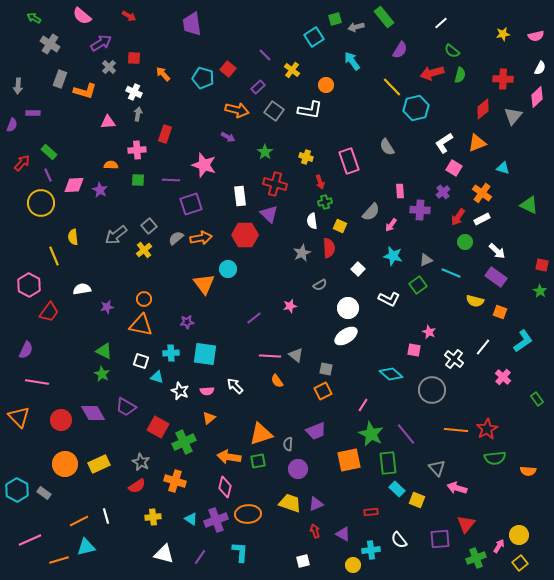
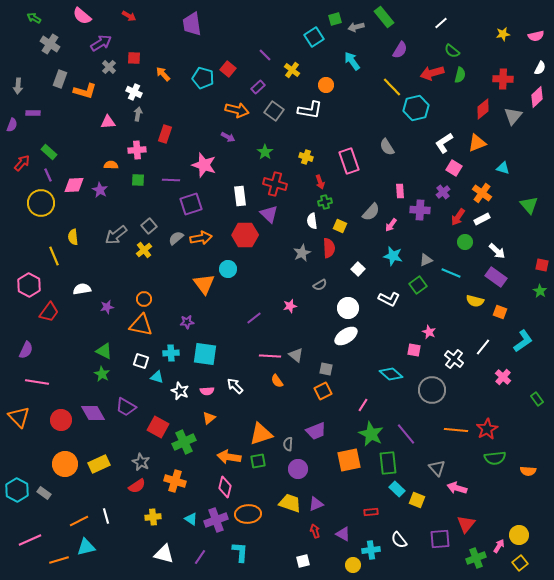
green triangle at (529, 205): rotated 24 degrees clockwise
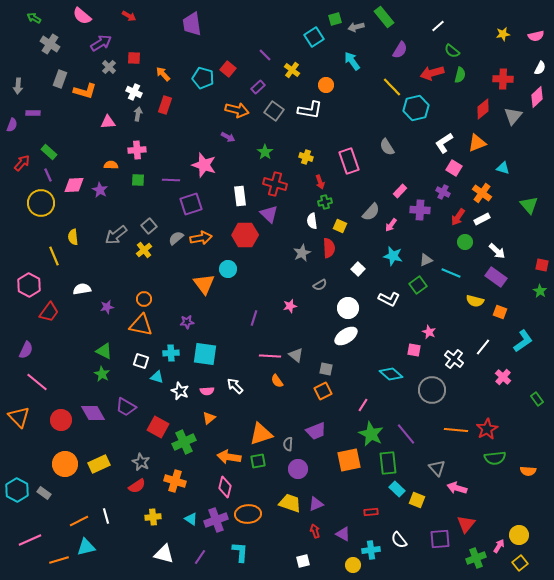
white line at (441, 23): moved 3 px left, 3 px down
red rectangle at (165, 134): moved 29 px up
pink rectangle at (400, 191): rotated 48 degrees clockwise
purple cross at (443, 192): rotated 24 degrees counterclockwise
purple line at (254, 318): rotated 35 degrees counterclockwise
pink line at (37, 382): rotated 30 degrees clockwise
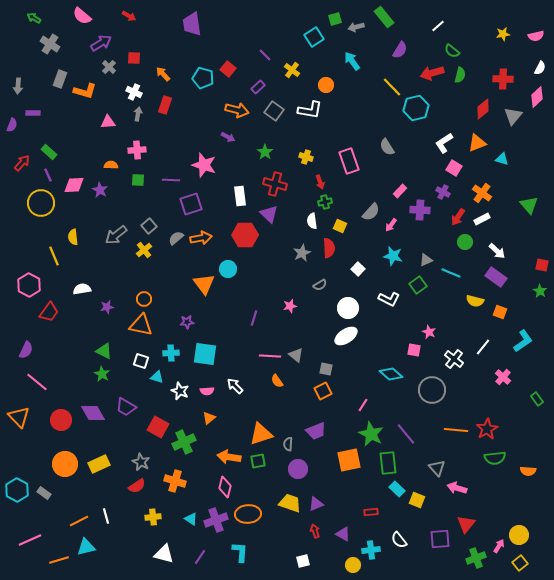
cyan triangle at (503, 168): moved 1 px left, 9 px up
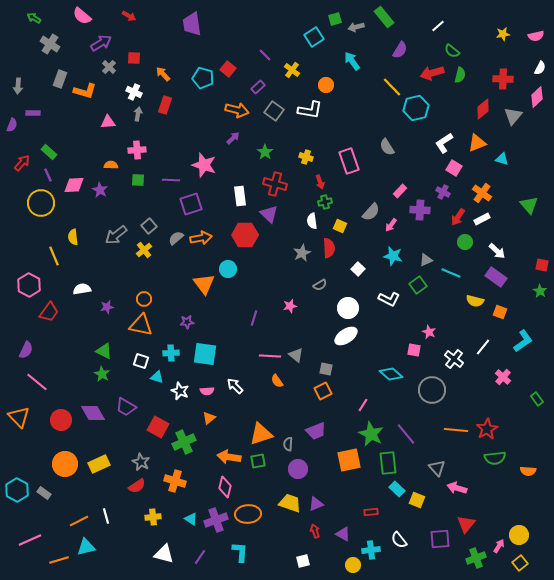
purple arrow at (228, 137): moved 5 px right, 1 px down; rotated 72 degrees counterclockwise
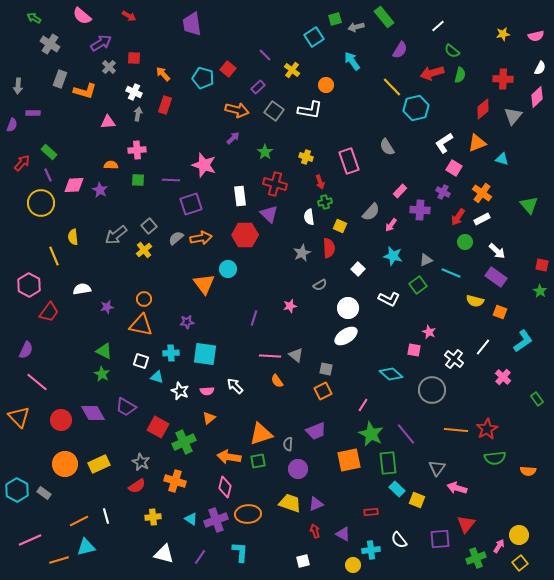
white semicircle at (312, 221): moved 3 px left, 4 px up
gray triangle at (437, 468): rotated 18 degrees clockwise
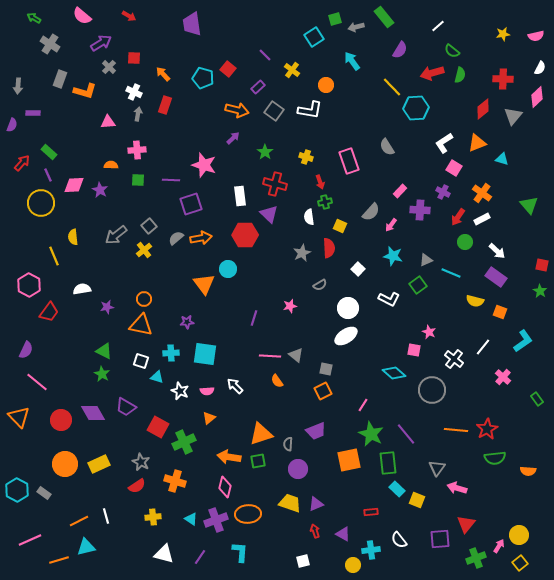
cyan hexagon at (416, 108): rotated 10 degrees clockwise
cyan diamond at (391, 374): moved 3 px right, 1 px up
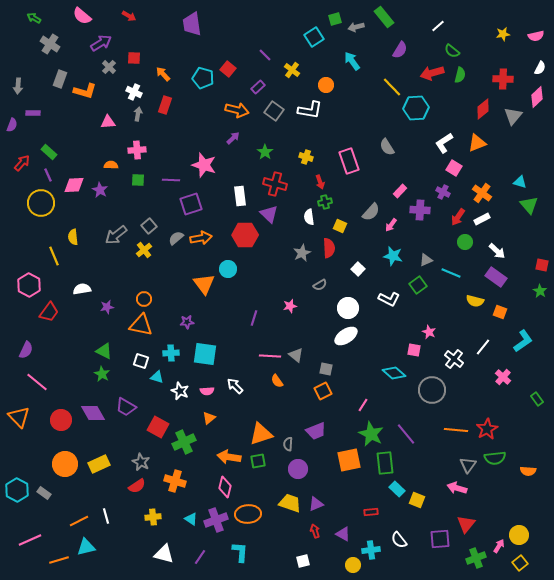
cyan triangle at (502, 159): moved 18 px right, 23 px down
green rectangle at (388, 463): moved 3 px left
gray triangle at (437, 468): moved 31 px right, 3 px up
